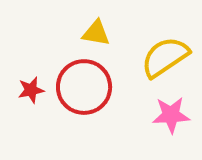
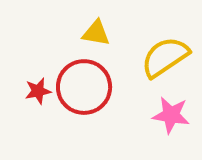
red star: moved 7 px right, 1 px down
pink star: rotated 12 degrees clockwise
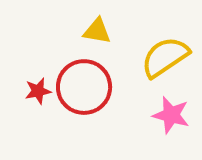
yellow triangle: moved 1 px right, 2 px up
pink star: rotated 6 degrees clockwise
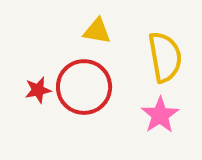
yellow semicircle: rotated 114 degrees clockwise
red star: moved 1 px up
pink star: moved 11 px left; rotated 24 degrees clockwise
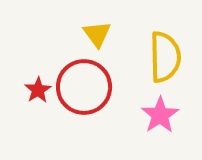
yellow triangle: moved 3 px down; rotated 44 degrees clockwise
yellow semicircle: rotated 9 degrees clockwise
red star: rotated 20 degrees counterclockwise
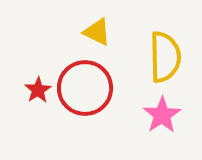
yellow triangle: moved 2 px up; rotated 28 degrees counterclockwise
red circle: moved 1 px right, 1 px down
pink star: moved 2 px right
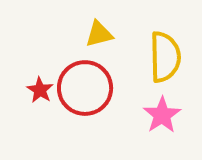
yellow triangle: moved 2 px right, 2 px down; rotated 40 degrees counterclockwise
red star: moved 2 px right; rotated 8 degrees counterclockwise
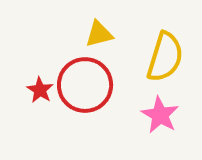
yellow semicircle: rotated 18 degrees clockwise
red circle: moved 3 px up
pink star: moved 2 px left; rotated 9 degrees counterclockwise
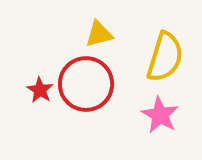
red circle: moved 1 px right, 1 px up
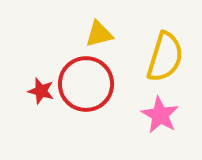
red star: moved 1 px right, 1 px down; rotated 16 degrees counterclockwise
